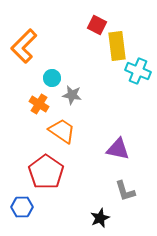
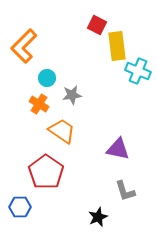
cyan circle: moved 5 px left
gray star: rotated 18 degrees counterclockwise
blue hexagon: moved 2 px left
black star: moved 2 px left, 1 px up
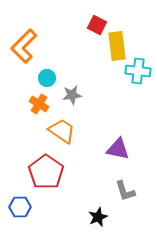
cyan cross: rotated 15 degrees counterclockwise
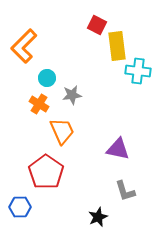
orange trapezoid: rotated 32 degrees clockwise
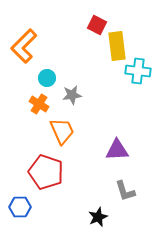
purple triangle: moved 1 px left, 1 px down; rotated 15 degrees counterclockwise
red pentagon: rotated 16 degrees counterclockwise
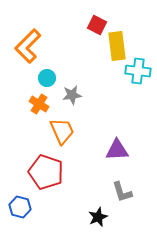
orange L-shape: moved 4 px right
gray L-shape: moved 3 px left, 1 px down
blue hexagon: rotated 15 degrees clockwise
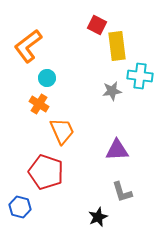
orange L-shape: rotated 8 degrees clockwise
cyan cross: moved 2 px right, 5 px down
gray star: moved 40 px right, 4 px up
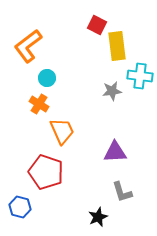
purple triangle: moved 2 px left, 2 px down
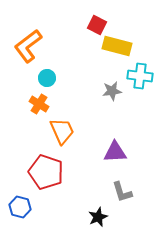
yellow rectangle: rotated 68 degrees counterclockwise
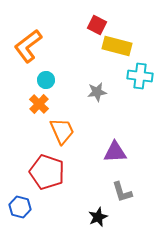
cyan circle: moved 1 px left, 2 px down
gray star: moved 15 px left, 1 px down
orange cross: rotated 12 degrees clockwise
red pentagon: moved 1 px right
